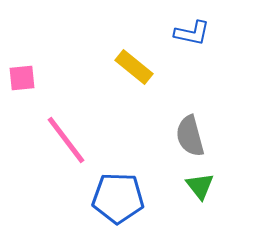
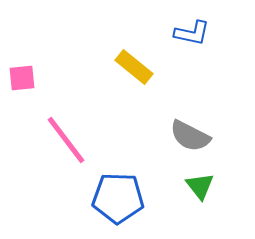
gray semicircle: rotated 48 degrees counterclockwise
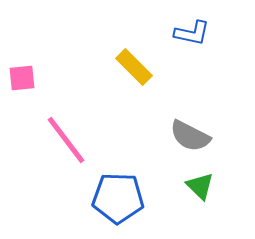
yellow rectangle: rotated 6 degrees clockwise
green triangle: rotated 8 degrees counterclockwise
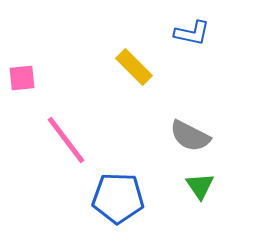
green triangle: rotated 12 degrees clockwise
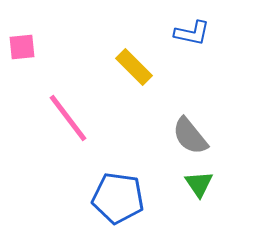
pink square: moved 31 px up
gray semicircle: rotated 24 degrees clockwise
pink line: moved 2 px right, 22 px up
green triangle: moved 1 px left, 2 px up
blue pentagon: rotated 6 degrees clockwise
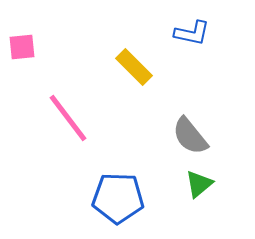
green triangle: rotated 24 degrees clockwise
blue pentagon: rotated 6 degrees counterclockwise
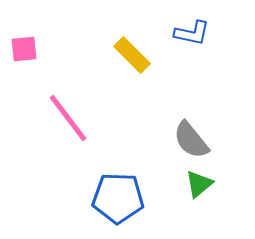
pink square: moved 2 px right, 2 px down
yellow rectangle: moved 2 px left, 12 px up
gray semicircle: moved 1 px right, 4 px down
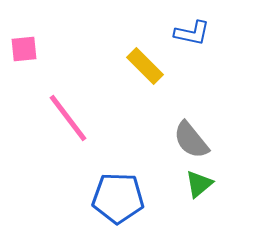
yellow rectangle: moved 13 px right, 11 px down
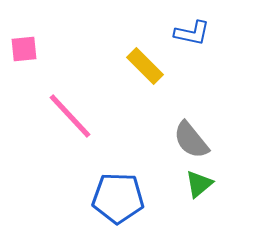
pink line: moved 2 px right, 2 px up; rotated 6 degrees counterclockwise
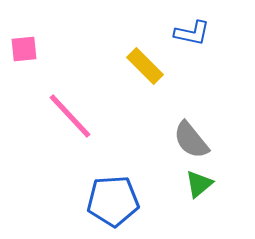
blue pentagon: moved 5 px left, 3 px down; rotated 6 degrees counterclockwise
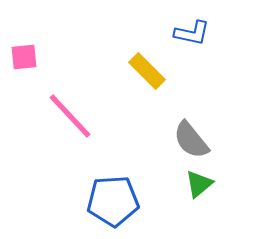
pink square: moved 8 px down
yellow rectangle: moved 2 px right, 5 px down
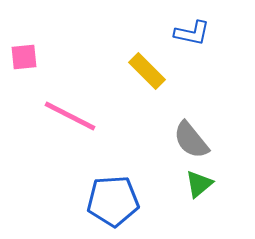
pink line: rotated 20 degrees counterclockwise
